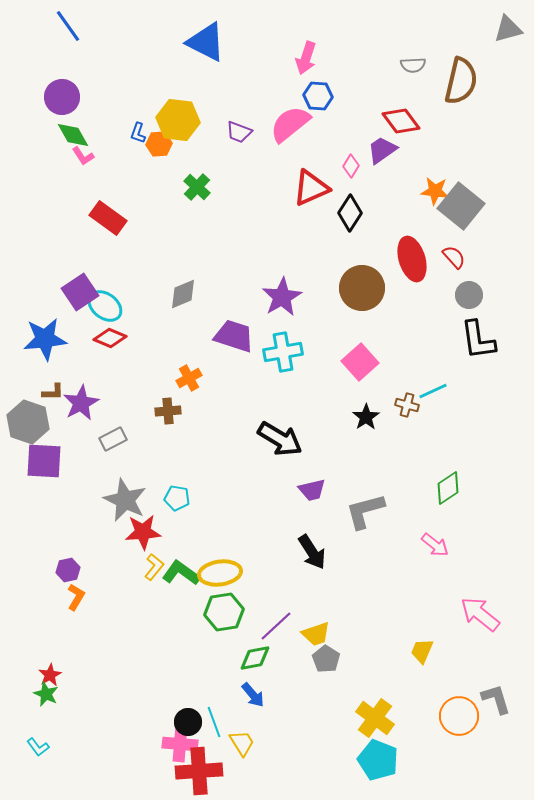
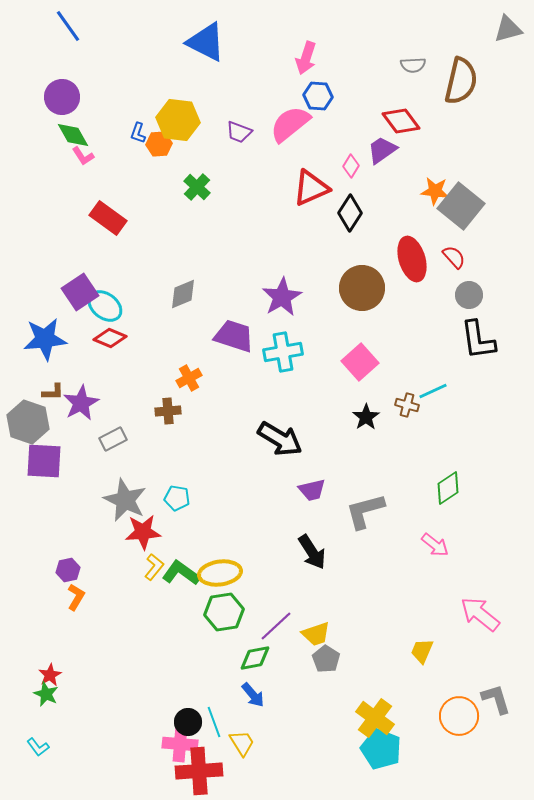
cyan pentagon at (378, 760): moved 3 px right, 11 px up
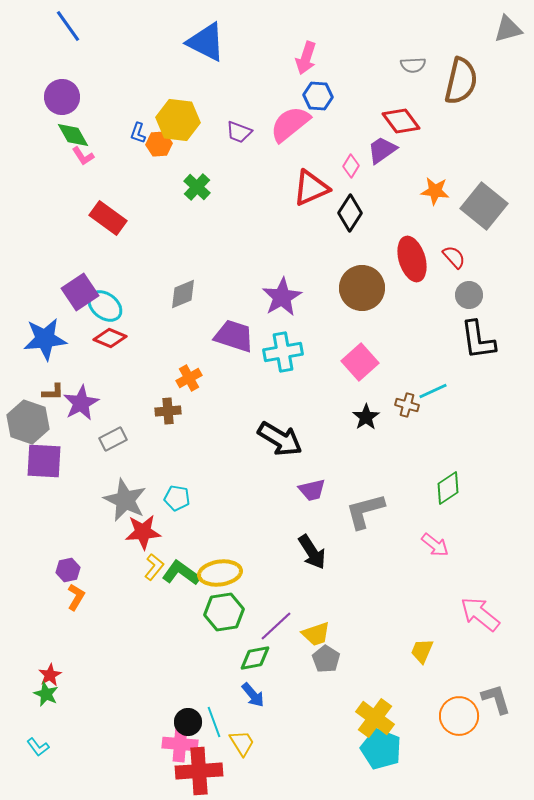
gray square at (461, 206): moved 23 px right
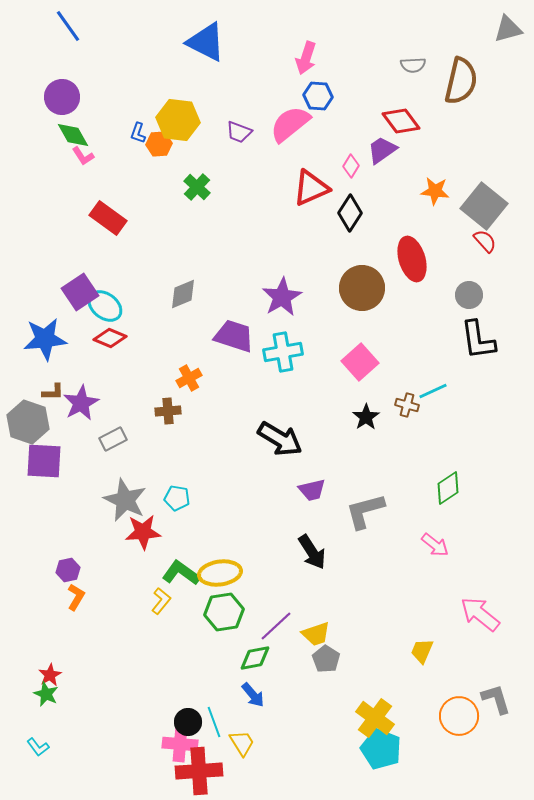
red semicircle at (454, 257): moved 31 px right, 16 px up
yellow L-shape at (154, 567): moved 7 px right, 34 px down
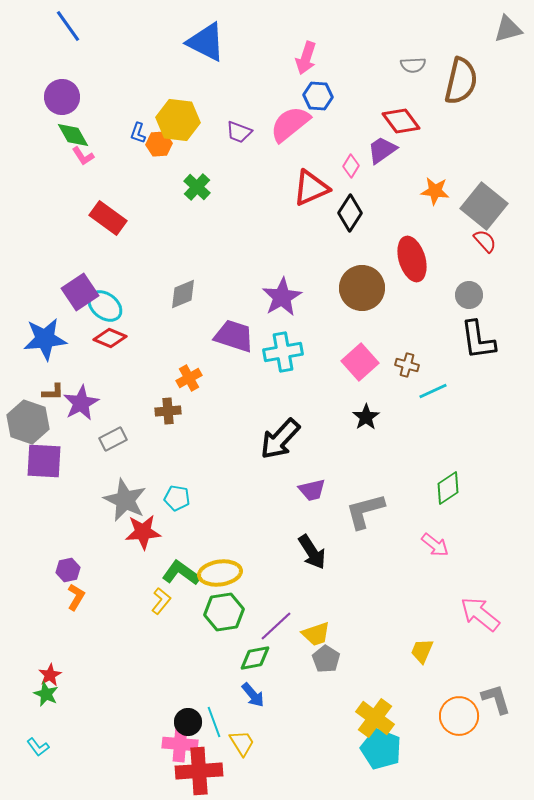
brown cross at (407, 405): moved 40 px up
black arrow at (280, 439): rotated 102 degrees clockwise
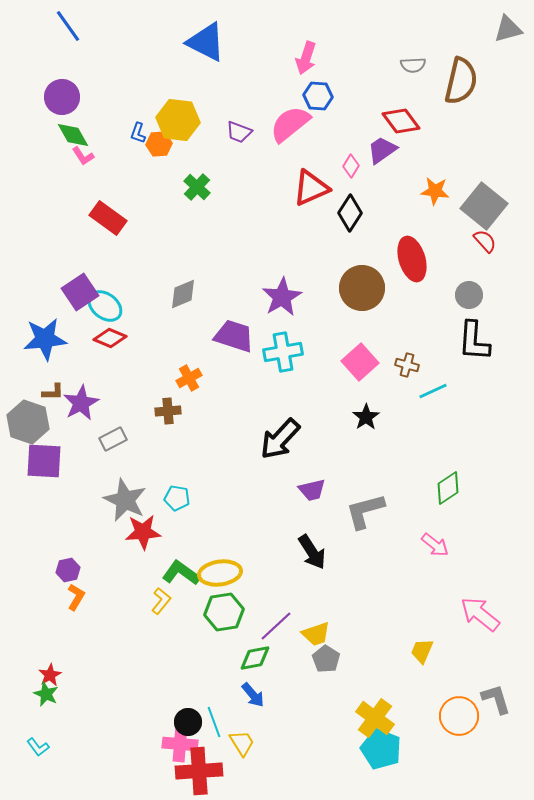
black L-shape at (478, 340): moved 4 px left, 1 px down; rotated 12 degrees clockwise
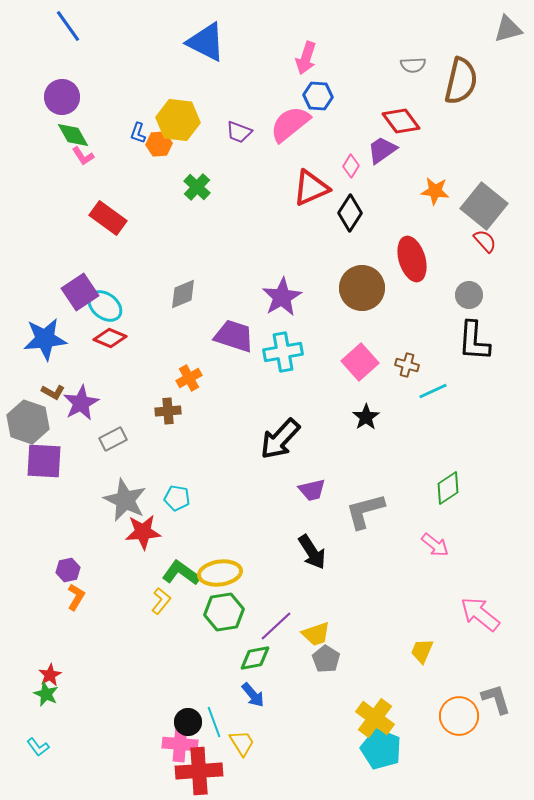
brown L-shape at (53, 392): rotated 30 degrees clockwise
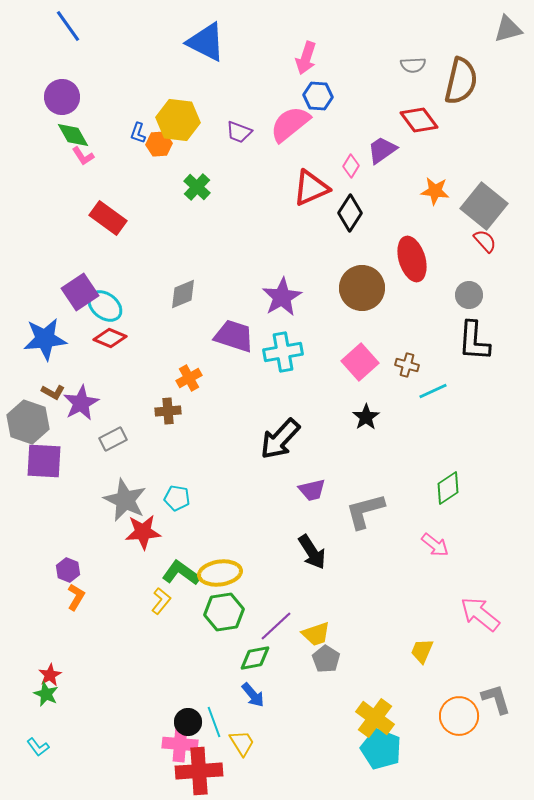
red diamond at (401, 121): moved 18 px right, 1 px up
purple hexagon at (68, 570): rotated 25 degrees counterclockwise
